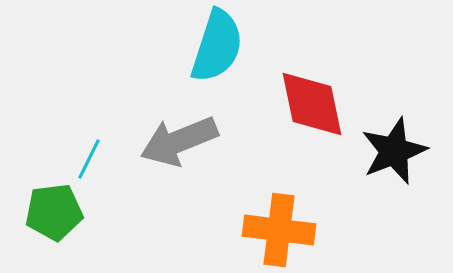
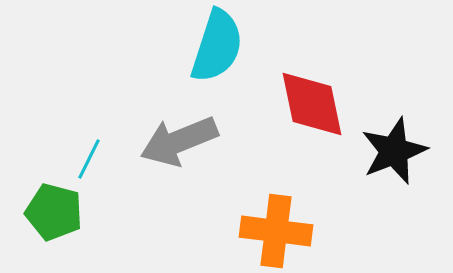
green pentagon: rotated 22 degrees clockwise
orange cross: moved 3 px left, 1 px down
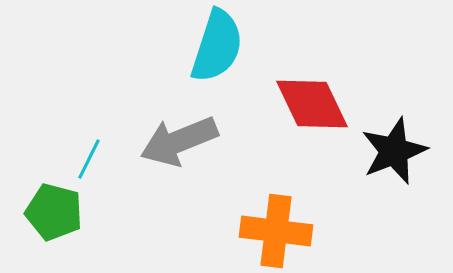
red diamond: rotated 14 degrees counterclockwise
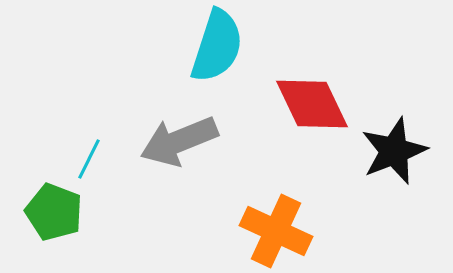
green pentagon: rotated 6 degrees clockwise
orange cross: rotated 18 degrees clockwise
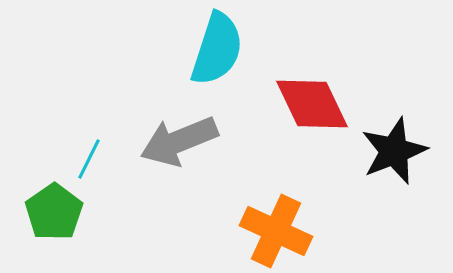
cyan semicircle: moved 3 px down
green pentagon: rotated 16 degrees clockwise
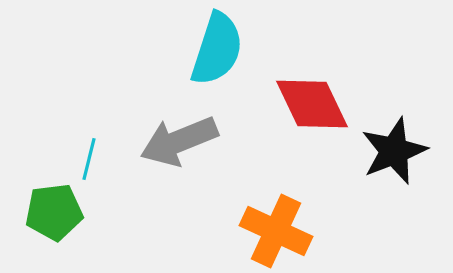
cyan line: rotated 12 degrees counterclockwise
green pentagon: rotated 28 degrees clockwise
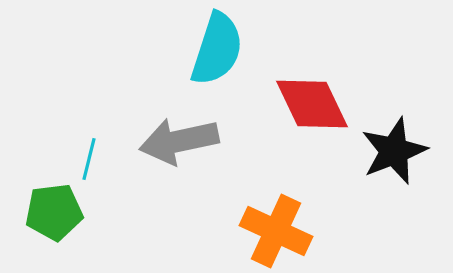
gray arrow: rotated 10 degrees clockwise
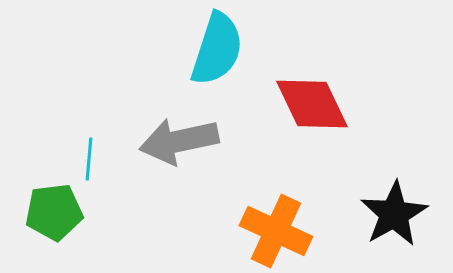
black star: moved 63 px down; rotated 8 degrees counterclockwise
cyan line: rotated 9 degrees counterclockwise
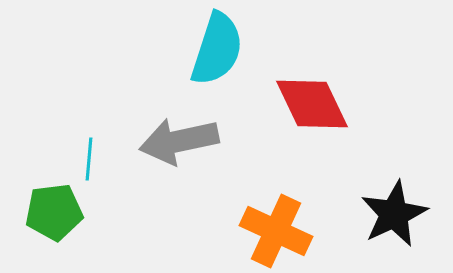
black star: rotated 4 degrees clockwise
